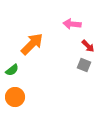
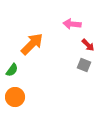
red arrow: moved 1 px up
green semicircle: rotated 16 degrees counterclockwise
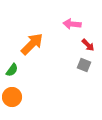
orange circle: moved 3 px left
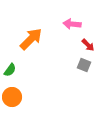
orange arrow: moved 1 px left, 5 px up
green semicircle: moved 2 px left
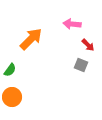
gray square: moved 3 px left
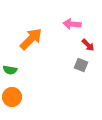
green semicircle: rotated 64 degrees clockwise
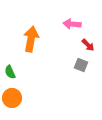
orange arrow: rotated 35 degrees counterclockwise
green semicircle: moved 2 px down; rotated 56 degrees clockwise
orange circle: moved 1 px down
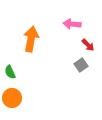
gray square: rotated 32 degrees clockwise
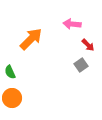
orange arrow: rotated 35 degrees clockwise
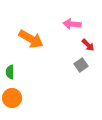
orange arrow: rotated 75 degrees clockwise
green semicircle: rotated 24 degrees clockwise
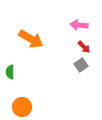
pink arrow: moved 7 px right, 1 px down
red arrow: moved 4 px left, 2 px down
orange circle: moved 10 px right, 9 px down
